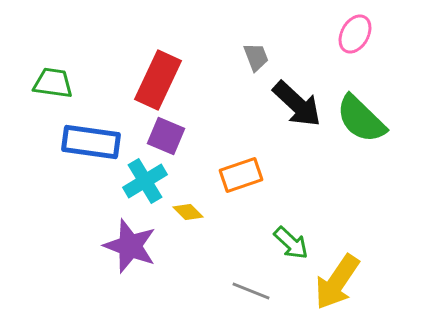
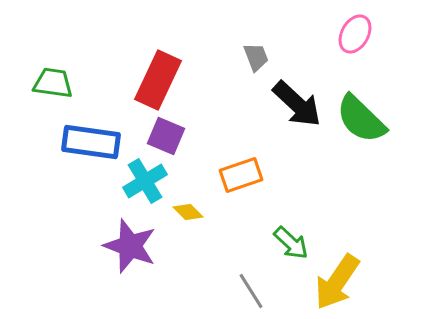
gray line: rotated 36 degrees clockwise
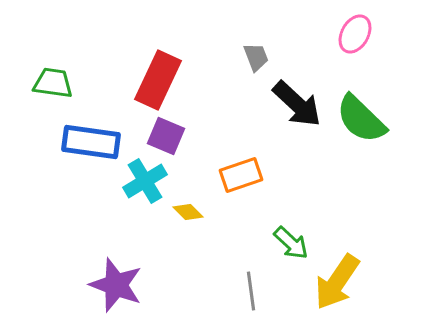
purple star: moved 14 px left, 39 px down
gray line: rotated 24 degrees clockwise
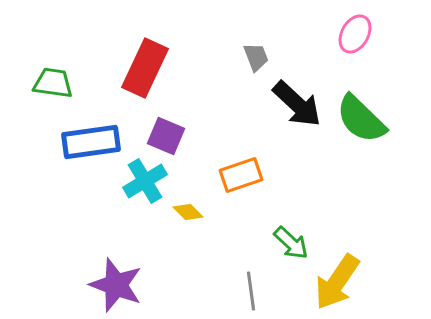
red rectangle: moved 13 px left, 12 px up
blue rectangle: rotated 16 degrees counterclockwise
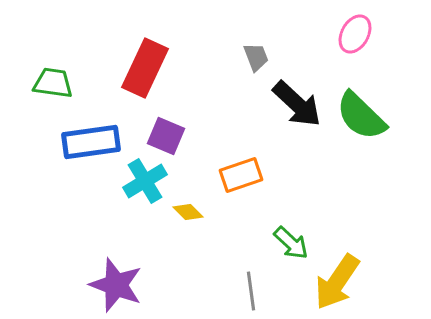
green semicircle: moved 3 px up
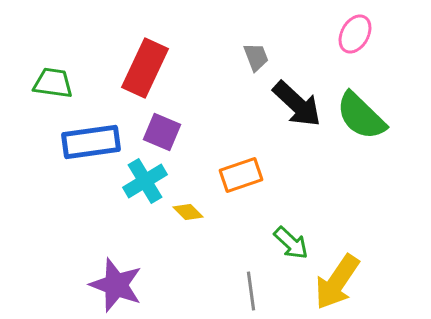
purple square: moved 4 px left, 4 px up
